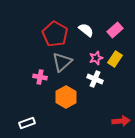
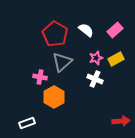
yellow rectangle: moved 1 px right; rotated 28 degrees clockwise
orange hexagon: moved 12 px left
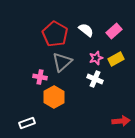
pink rectangle: moved 1 px left, 1 px down
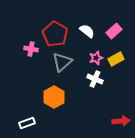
white semicircle: moved 1 px right, 1 px down
pink cross: moved 9 px left, 28 px up
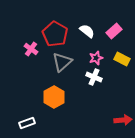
pink cross: rotated 24 degrees clockwise
yellow rectangle: moved 6 px right; rotated 56 degrees clockwise
white cross: moved 1 px left, 2 px up
red arrow: moved 2 px right, 1 px up
